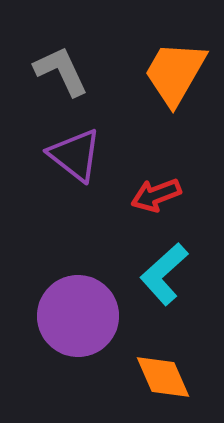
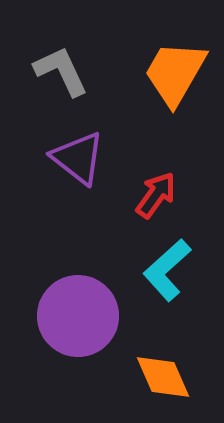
purple triangle: moved 3 px right, 3 px down
red arrow: rotated 147 degrees clockwise
cyan L-shape: moved 3 px right, 4 px up
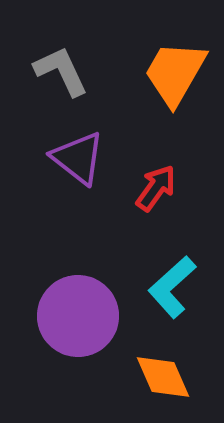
red arrow: moved 7 px up
cyan L-shape: moved 5 px right, 17 px down
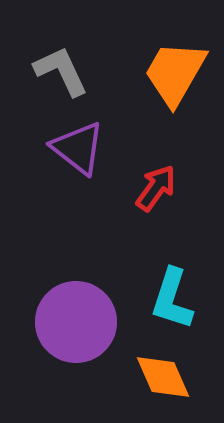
purple triangle: moved 10 px up
cyan L-shape: moved 12 px down; rotated 30 degrees counterclockwise
purple circle: moved 2 px left, 6 px down
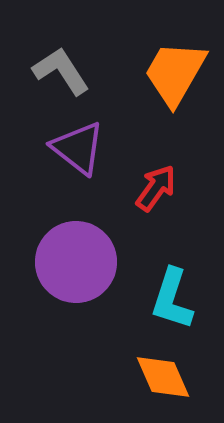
gray L-shape: rotated 8 degrees counterclockwise
purple circle: moved 60 px up
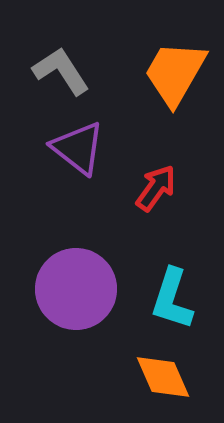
purple circle: moved 27 px down
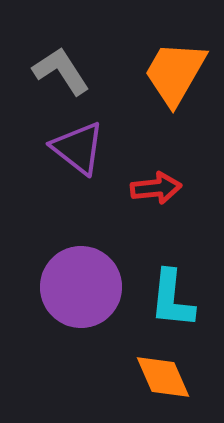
red arrow: rotated 48 degrees clockwise
purple circle: moved 5 px right, 2 px up
cyan L-shape: rotated 12 degrees counterclockwise
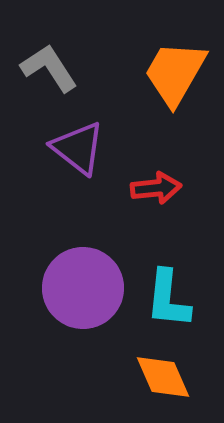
gray L-shape: moved 12 px left, 3 px up
purple circle: moved 2 px right, 1 px down
cyan L-shape: moved 4 px left
